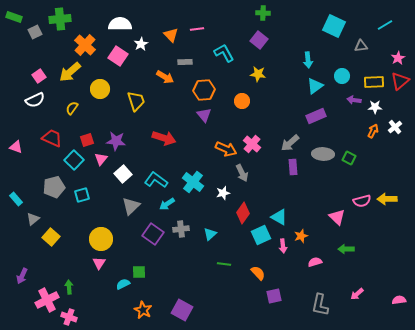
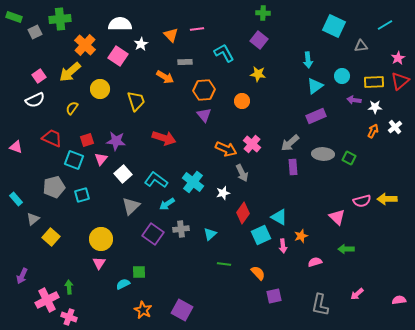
cyan square at (74, 160): rotated 24 degrees counterclockwise
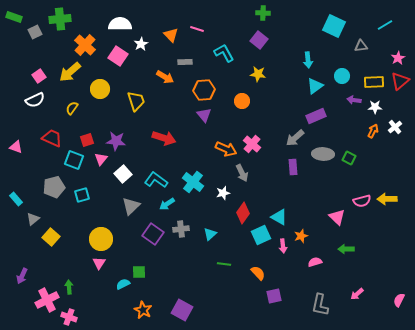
pink line at (197, 29): rotated 24 degrees clockwise
gray arrow at (290, 143): moved 5 px right, 5 px up
pink semicircle at (399, 300): rotated 56 degrees counterclockwise
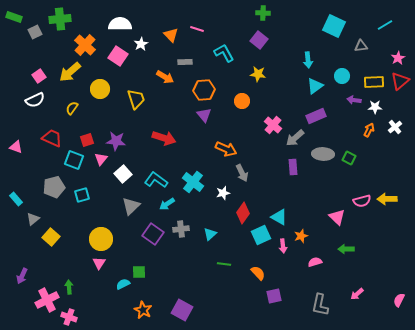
yellow trapezoid at (136, 101): moved 2 px up
orange arrow at (373, 131): moved 4 px left, 1 px up
pink cross at (252, 144): moved 21 px right, 19 px up
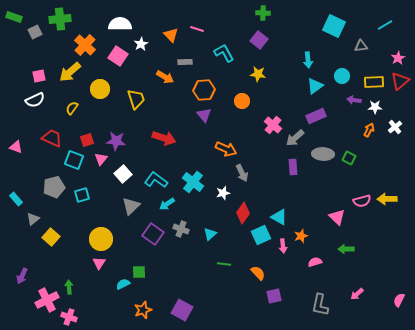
pink square at (39, 76): rotated 24 degrees clockwise
gray cross at (181, 229): rotated 28 degrees clockwise
orange star at (143, 310): rotated 24 degrees clockwise
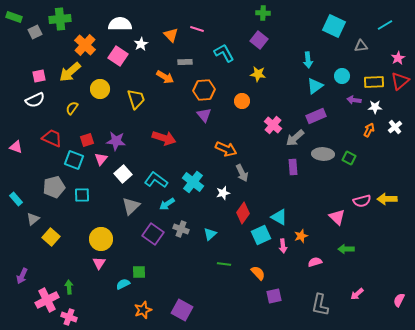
cyan square at (82, 195): rotated 14 degrees clockwise
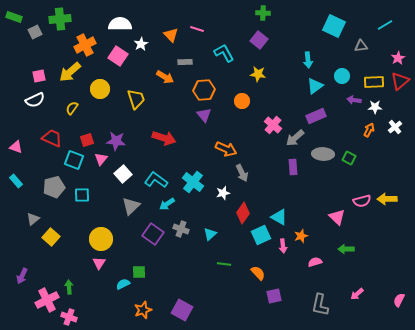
orange cross at (85, 45): rotated 20 degrees clockwise
cyan rectangle at (16, 199): moved 18 px up
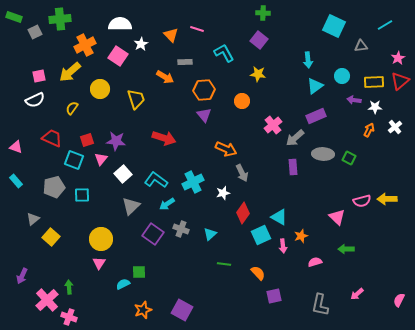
pink cross at (273, 125): rotated 12 degrees clockwise
cyan cross at (193, 182): rotated 25 degrees clockwise
pink cross at (47, 300): rotated 15 degrees counterclockwise
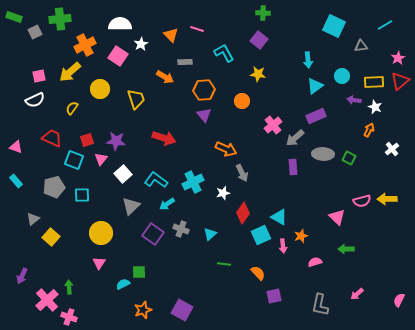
white star at (375, 107): rotated 24 degrees clockwise
white cross at (395, 127): moved 3 px left, 22 px down
yellow circle at (101, 239): moved 6 px up
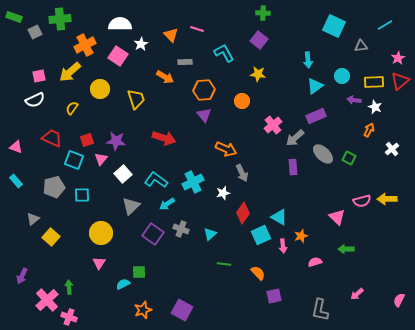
gray ellipse at (323, 154): rotated 40 degrees clockwise
gray L-shape at (320, 305): moved 5 px down
